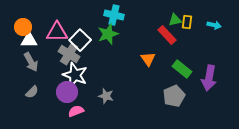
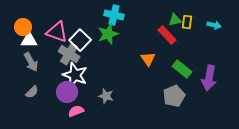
pink triangle: rotated 20 degrees clockwise
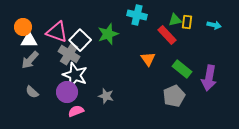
cyan cross: moved 23 px right
gray arrow: moved 1 px left, 2 px up; rotated 72 degrees clockwise
gray semicircle: rotated 88 degrees clockwise
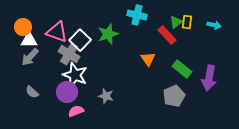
green triangle: moved 1 px right, 2 px down; rotated 24 degrees counterclockwise
gray arrow: moved 3 px up
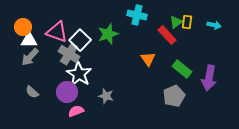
white star: moved 4 px right, 1 px up; rotated 10 degrees clockwise
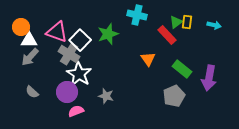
orange circle: moved 2 px left
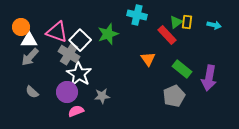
gray star: moved 4 px left; rotated 21 degrees counterclockwise
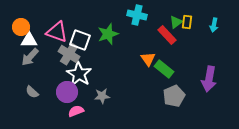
cyan arrow: rotated 88 degrees clockwise
white square: rotated 25 degrees counterclockwise
green rectangle: moved 18 px left
purple arrow: moved 1 px down
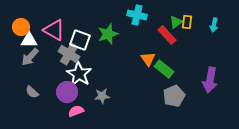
pink triangle: moved 3 px left, 2 px up; rotated 10 degrees clockwise
purple arrow: moved 1 px right, 1 px down
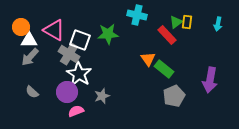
cyan arrow: moved 4 px right, 1 px up
green star: rotated 15 degrees clockwise
gray star: rotated 14 degrees counterclockwise
